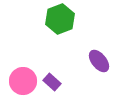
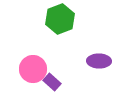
purple ellipse: rotated 50 degrees counterclockwise
pink circle: moved 10 px right, 12 px up
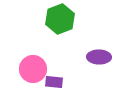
purple ellipse: moved 4 px up
purple rectangle: moved 2 px right; rotated 36 degrees counterclockwise
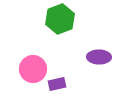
purple rectangle: moved 3 px right, 2 px down; rotated 18 degrees counterclockwise
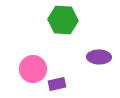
green hexagon: moved 3 px right, 1 px down; rotated 24 degrees clockwise
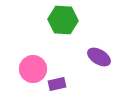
purple ellipse: rotated 30 degrees clockwise
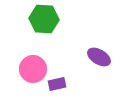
green hexagon: moved 19 px left, 1 px up
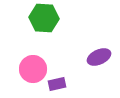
green hexagon: moved 1 px up
purple ellipse: rotated 55 degrees counterclockwise
